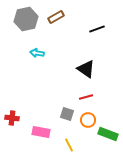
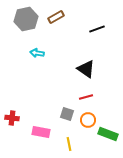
yellow line: moved 1 px up; rotated 16 degrees clockwise
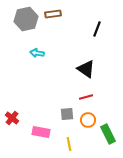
brown rectangle: moved 3 px left, 3 px up; rotated 21 degrees clockwise
black line: rotated 49 degrees counterclockwise
gray square: rotated 24 degrees counterclockwise
red cross: rotated 32 degrees clockwise
green rectangle: rotated 42 degrees clockwise
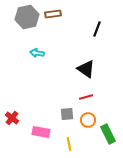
gray hexagon: moved 1 px right, 2 px up
